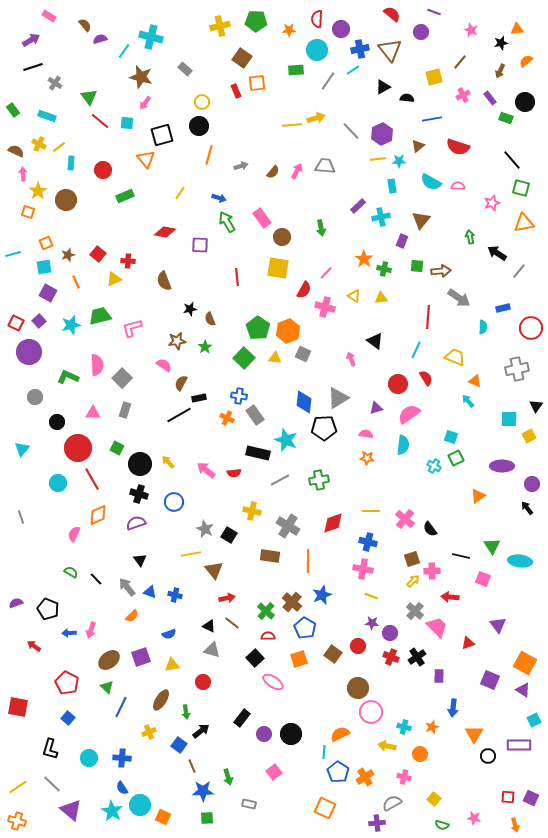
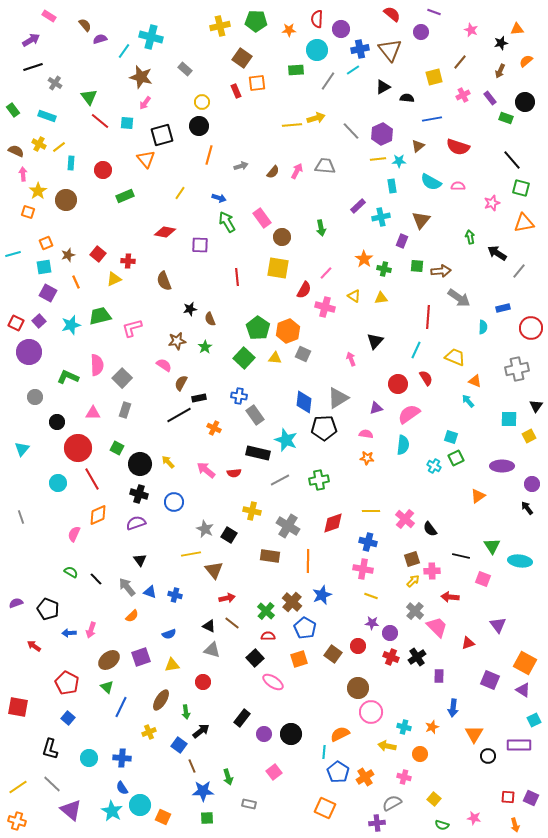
black triangle at (375, 341): rotated 36 degrees clockwise
orange cross at (227, 418): moved 13 px left, 10 px down
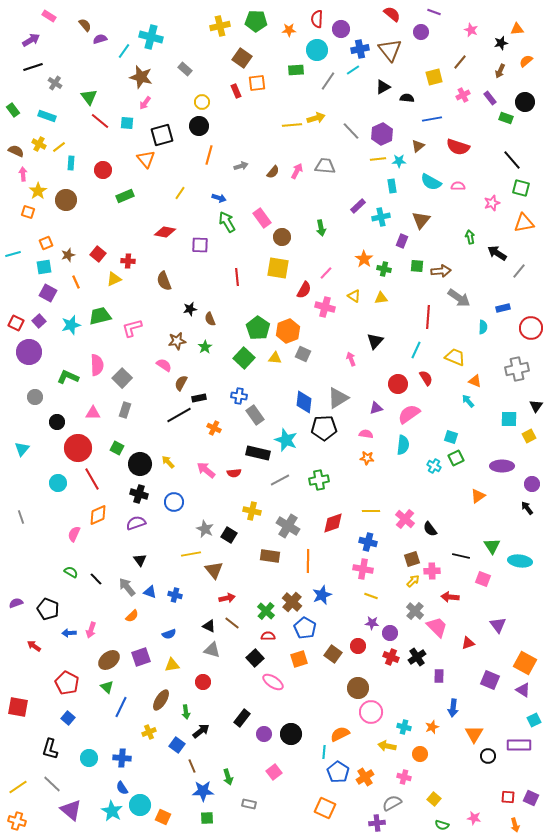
blue square at (179, 745): moved 2 px left
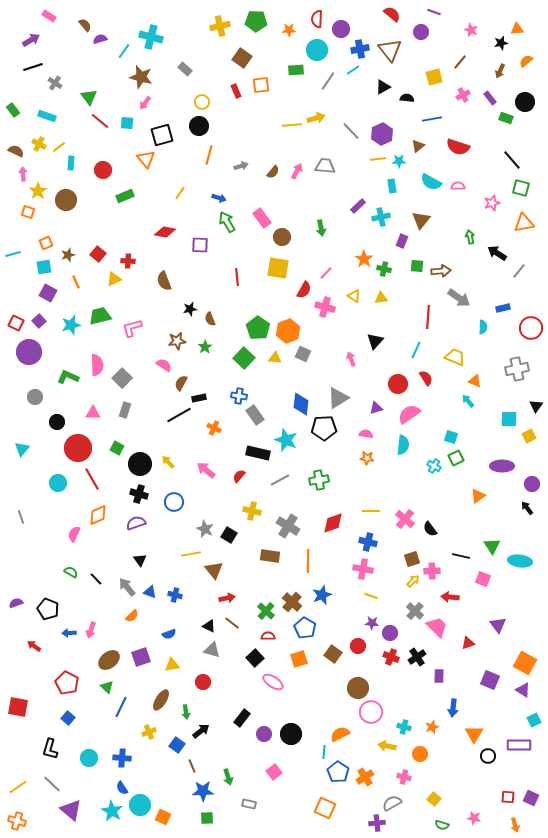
orange square at (257, 83): moved 4 px right, 2 px down
blue diamond at (304, 402): moved 3 px left, 2 px down
red semicircle at (234, 473): moved 5 px right, 3 px down; rotated 136 degrees clockwise
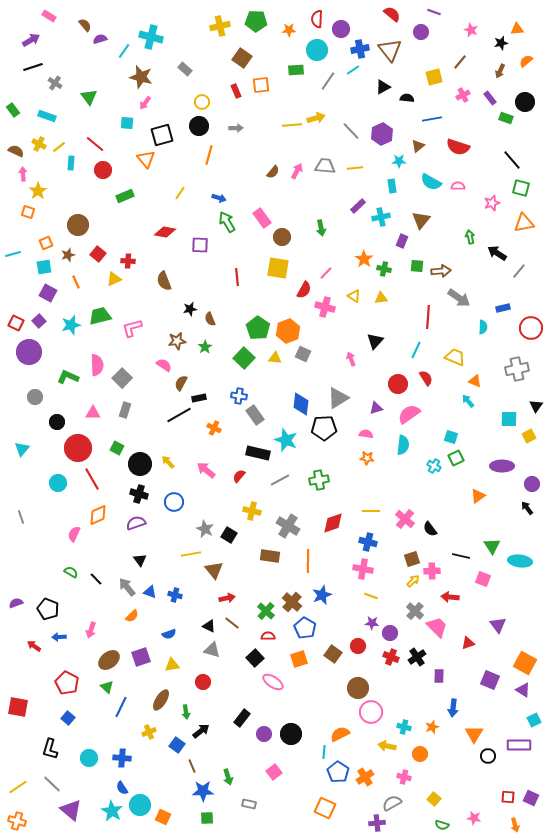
red line at (100, 121): moved 5 px left, 23 px down
yellow line at (378, 159): moved 23 px left, 9 px down
gray arrow at (241, 166): moved 5 px left, 38 px up; rotated 16 degrees clockwise
brown circle at (66, 200): moved 12 px right, 25 px down
blue arrow at (69, 633): moved 10 px left, 4 px down
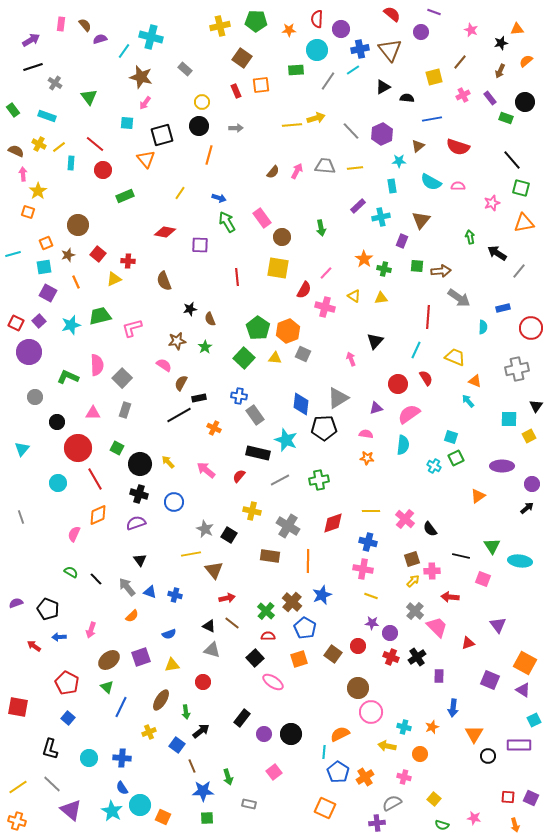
pink rectangle at (49, 16): moved 12 px right, 8 px down; rotated 64 degrees clockwise
red line at (92, 479): moved 3 px right
black arrow at (527, 508): rotated 88 degrees clockwise
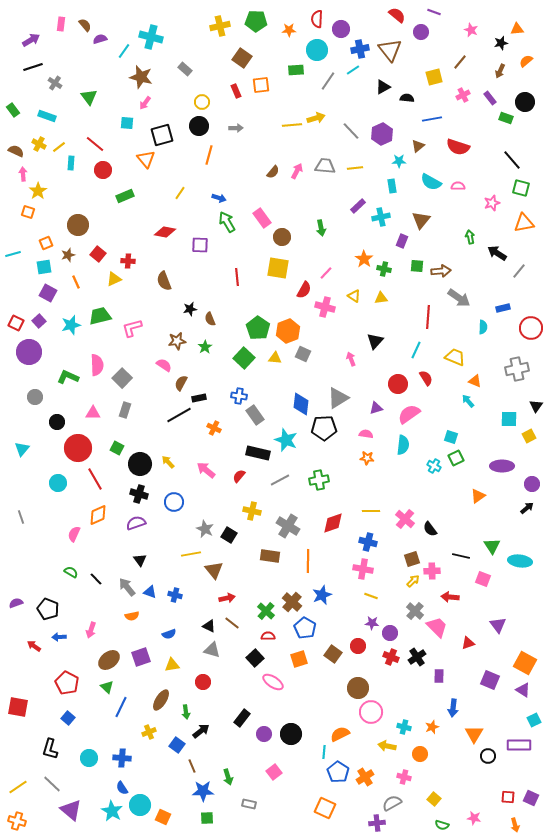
red semicircle at (392, 14): moved 5 px right, 1 px down
orange semicircle at (132, 616): rotated 32 degrees clockwise
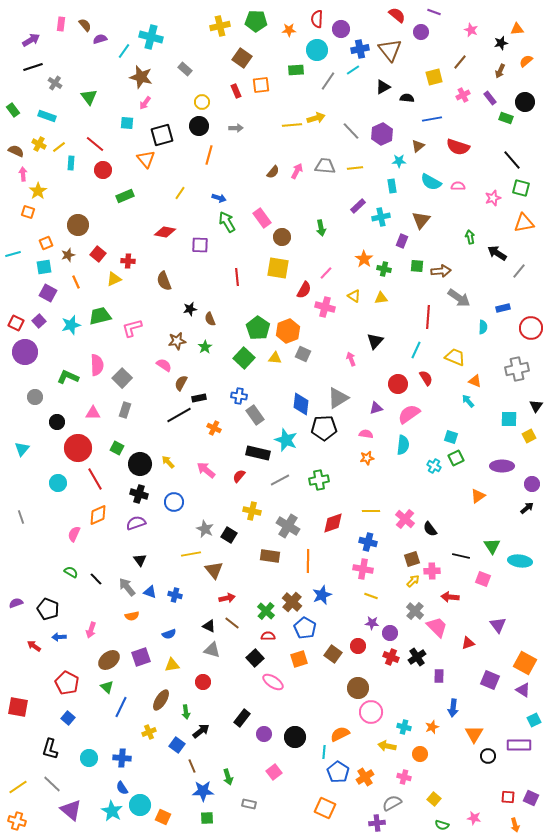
pink star at (492, 203): moved 1 px right, 5 px up
purple circle at (29, 352): moved 4 px left
orange star at (367, 458): rotated 16 degrees counterclockwise
black circle at (291, 734): moved 4 px right, 3 px down
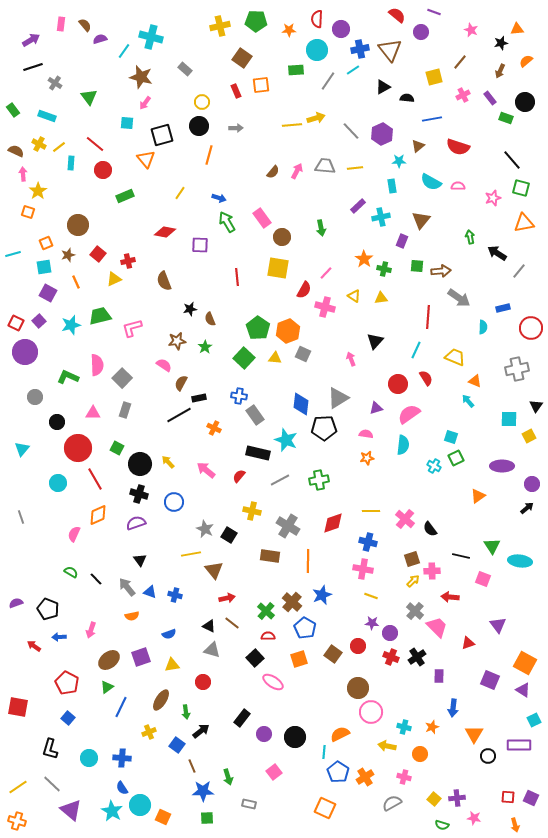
red cross at (128, 261): rotated 16 degrees counterclockwise
green triangle at (107, 687): rotated 40 degrees clockwise
purple cross at (377, 823): moved 80 px right, 25 px up
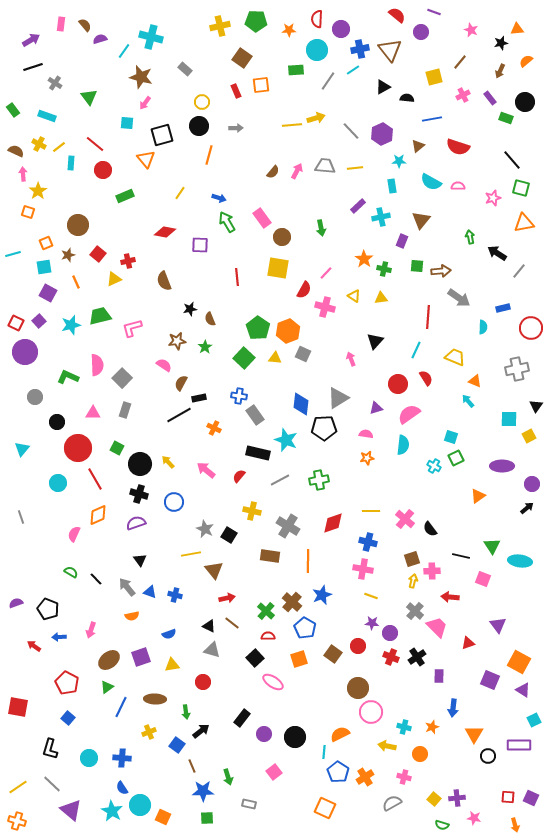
yellow arrow at (413, 581): rotated 32 degrees counterclockwise
orange square at (525, 663): moved 6 px left, 1 px up
brown ellipse at (161, 700): moved 6 px left, 1 px up; rotated 60 degrees clockwise
